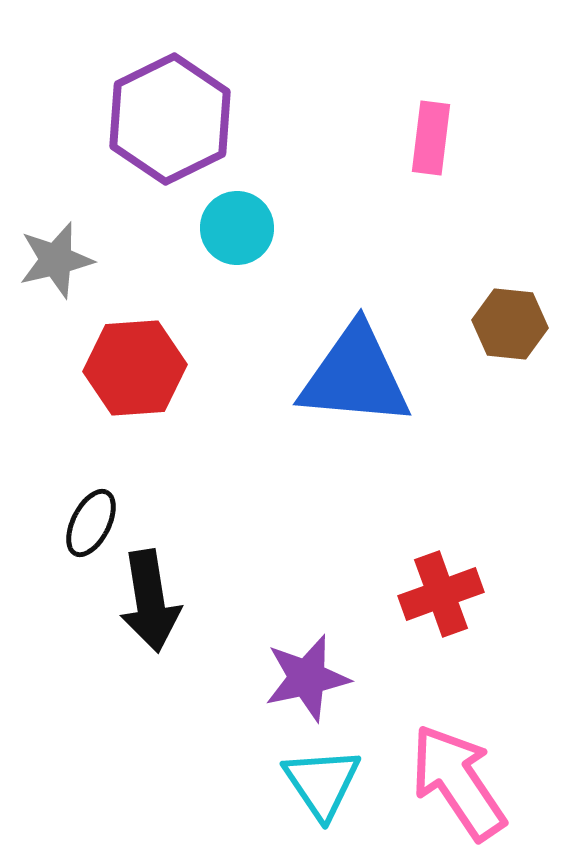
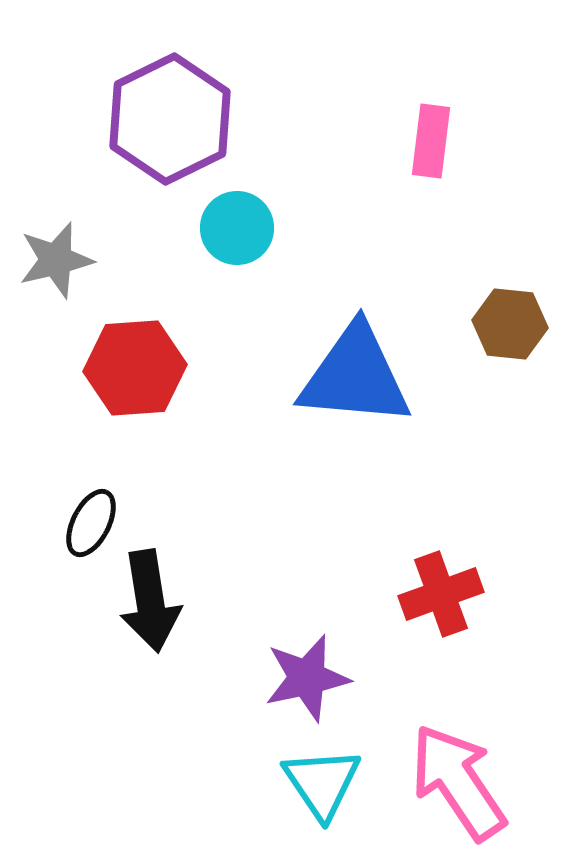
pink rectangle: moved 3 px down
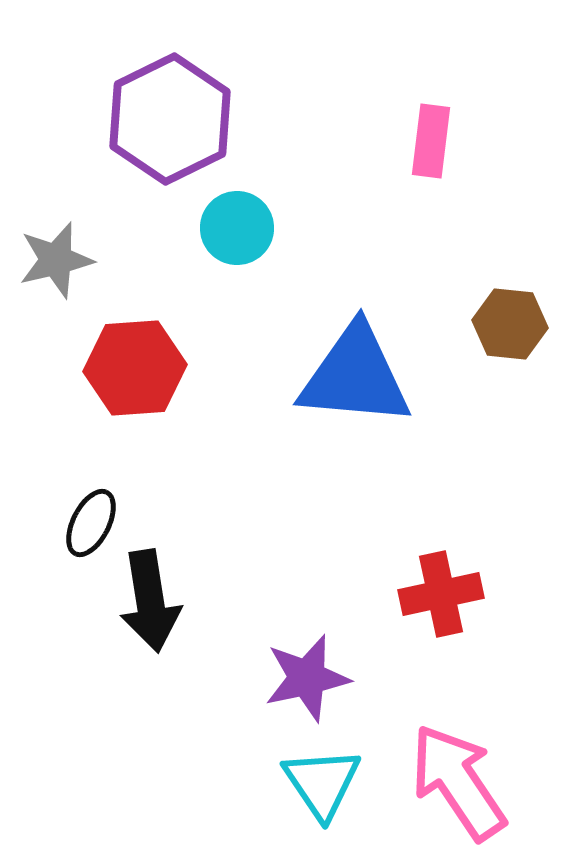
red cross: rotated 8 degrees clockwise
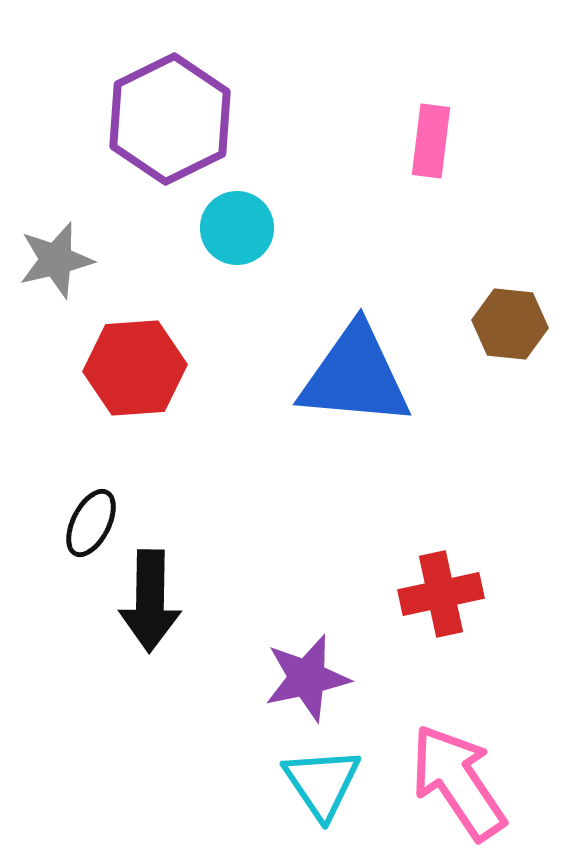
black arrow: rotated 10 degrees clockwise
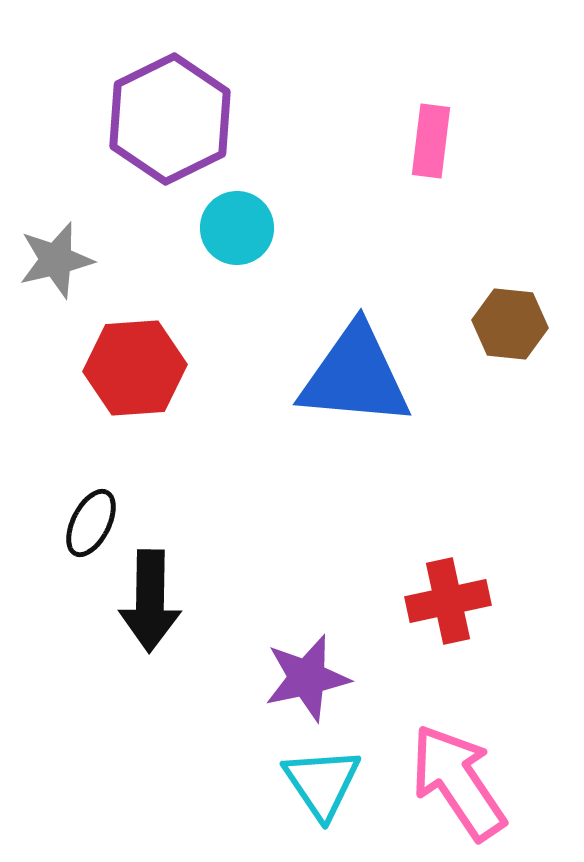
red cross: moved 7 px right, 7 px down
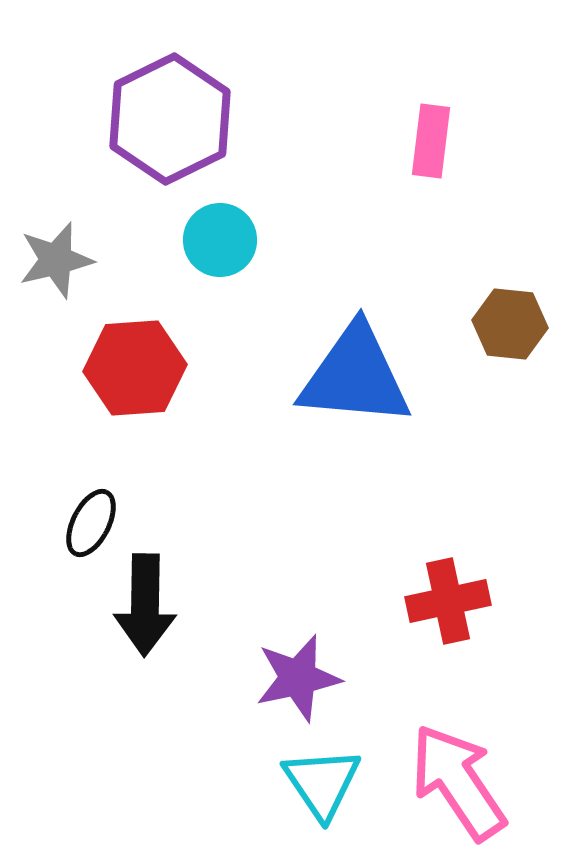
cyan circle: moved 17 px left, 12 px down
black arrow: moved 5 px left, 4 px down
purple star: moved 9 px left
